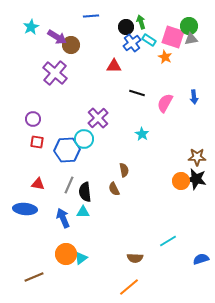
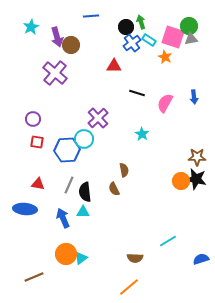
purple arrow at (57, 37): rotated 42 degrees clockwise
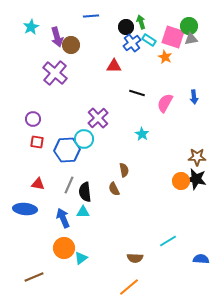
orange circle at (66, 254): moved 2 px left, 6 px up
blue semicircle at (201, 259): rotated 21 degrees clockwise
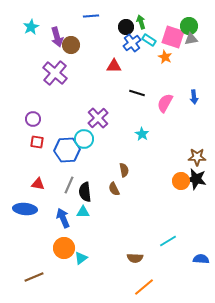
orange line at (129, 287): moved 15 px right
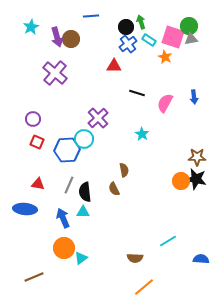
blue cross at (132, 43): moved 4 px left, 1 px down
brown circle at (71, 45): moved 6 px up
red square at (37, 142): rotated 16 degrees clockwise
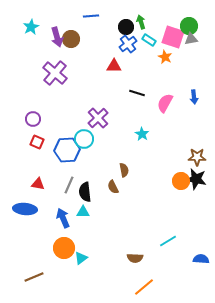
brown semicircle at (114, 189): moved 1 px left, 2 px up
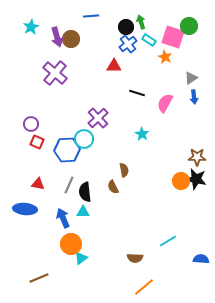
gray triangle at (191, 39): moved 39 px down; rotated 24 degrees counterclockwise
purple circle at (33, 119): moved 2 px left, 5 px down
orange circle at (64, 248): moved 7 px right, 4 px up
brown line at (34, 277): moved 5 px right, 1 px down
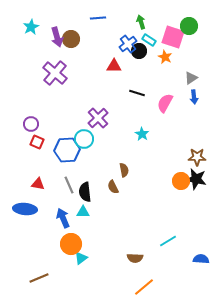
blue line at (91, 16): moved 7 px right, 2 px down
black circle at (126, 27): moved 13 px right, 24 px down
gray line at (69, 185): rotated 48 degrees counterclockwise
